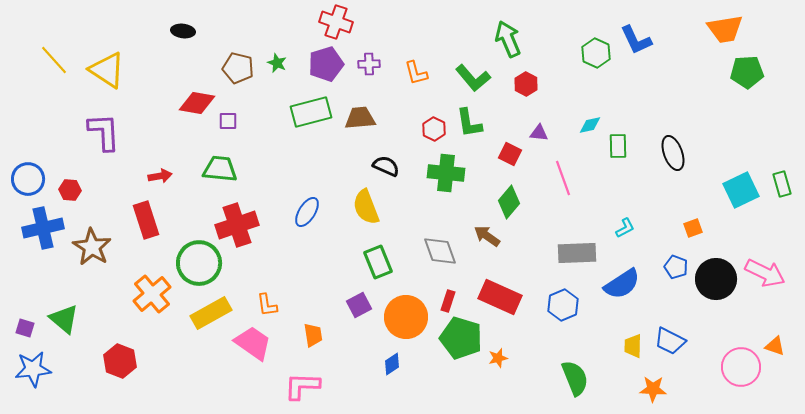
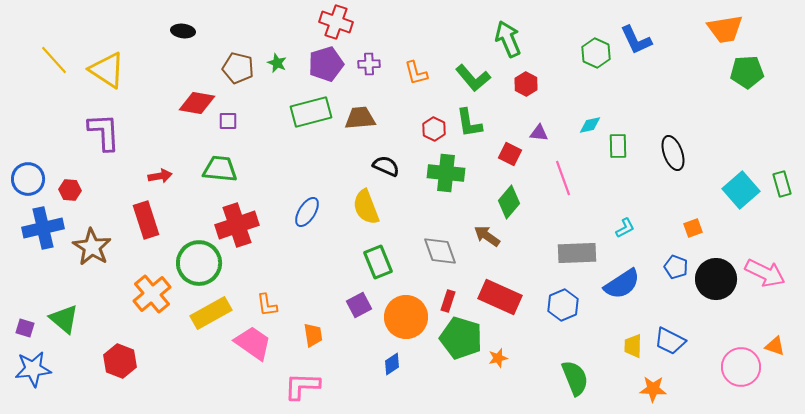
cyan square at (741, 190): rotated 15 degrees counterclockwise
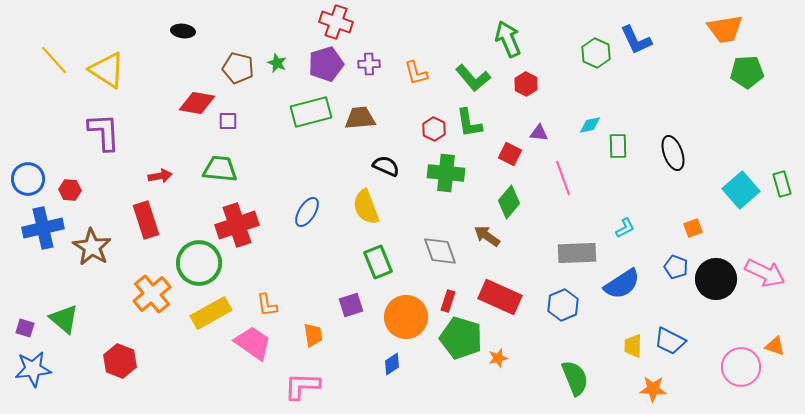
purple square at (359, 305): moved 8 px left; rotated 10 degrees clockwise
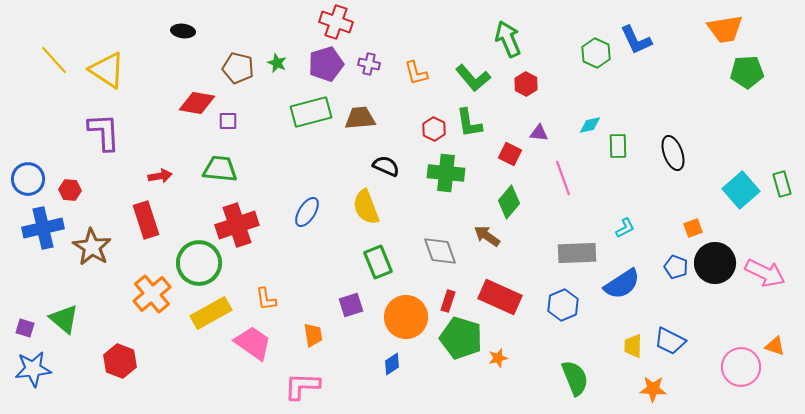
purple cross at (369, 64): rotated 15 degrees clockwise
black circle at (716, 279): moved 1 px left, 16 px up
orange L-shape at (267, 305): moved 1 px left, 6 px up
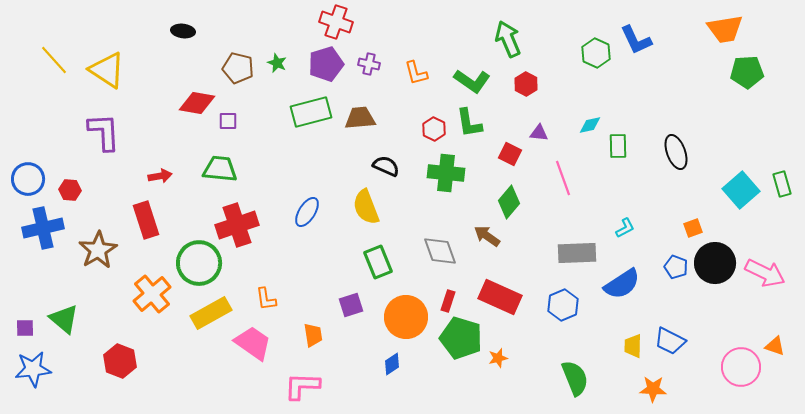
green L-shape at (473, 78): moved 1 px left, 3 px down; rotated 15 degrees counterclockwise
black ellipse at (673, 153): moved 3 px right, 1 px up
brown star at (92, 247): moved 6 px right, 3 px down; rotated 9 degrees clockwise
purple square at (25, 328): rotated 18 degrees counterclockwise
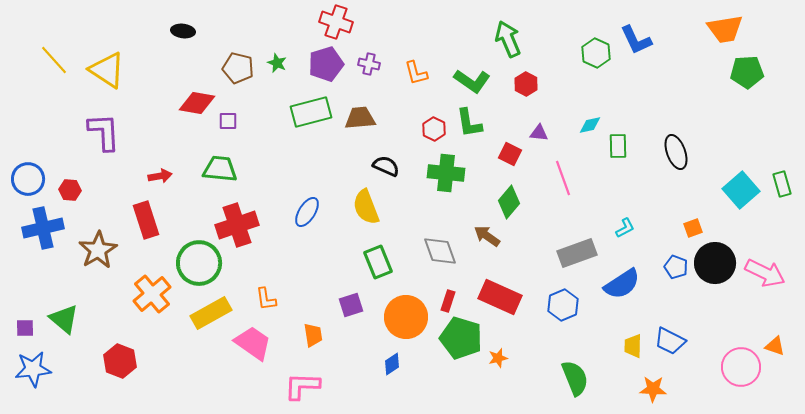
gray rectangle at (577, 253): rotated 18 degrees counterclockwise
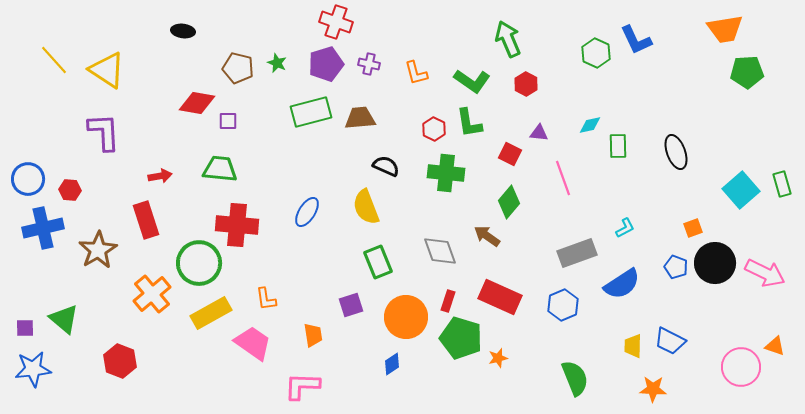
red cross at (237, 225): rotated 24 degrees clockwise
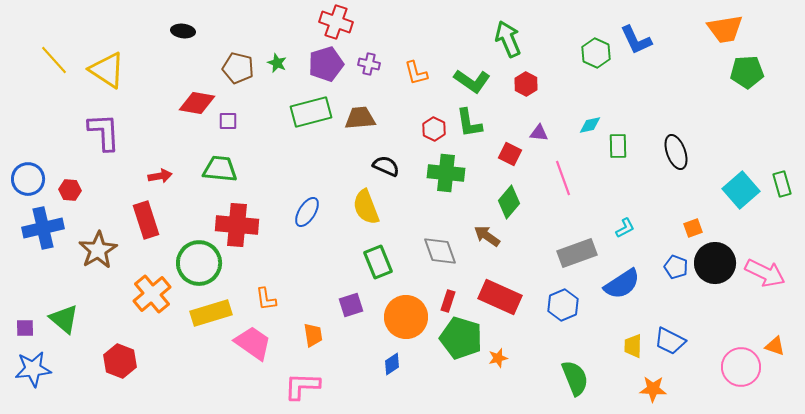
yellow rectangle at (211, 313): rotated 12 degrees clockwise
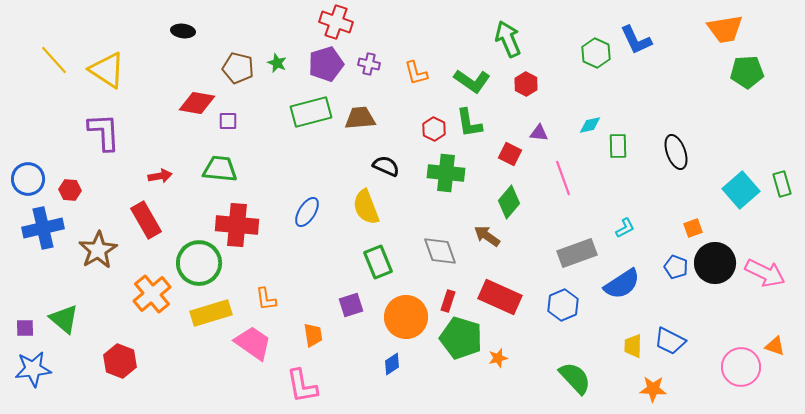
red rectangle at (146, 220): rotated 12 degrees counterclockwise
green semicircle at (575, 378): rotated 21 degrees counterclockwise
pink L-shape at (302, 386): rotated 102 degrees counterclockwise
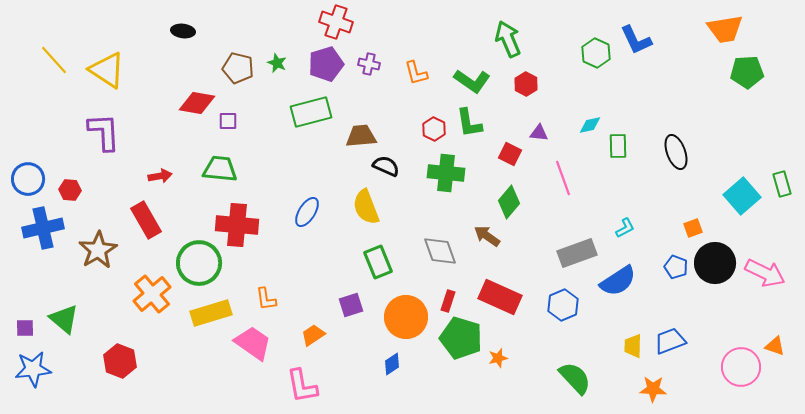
brown trapezoid at (360, 118): moved 1 px right, 18 px down
cyan square at (741, 190): moved 1 px right, 6 px down
blue semicircle at (622, 284): moved 4 px left, 3 px up
orange trapezoid at (313, 335): rotated 115 degrees counterclockwise
blue trapezoid at (670, 341): rotated 132 degrees clockwise
